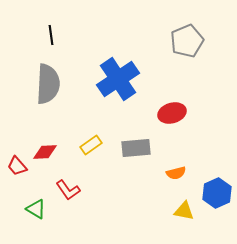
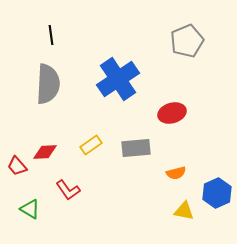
green triangle: moved 6 px left
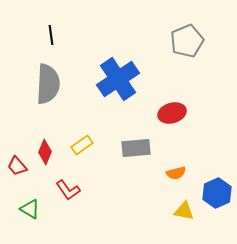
yellow rectangle: moved 9 px left
red diamond: rotated 65 degrees counterclockwise
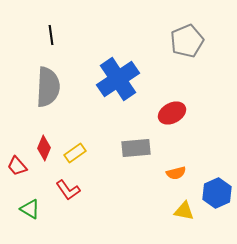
gray semicircle: moved 3 px down
red ellipse: rotated 12 degrees counterclockwise
yellow rectangle: moved 7 px left, 8 px down
red diamond: moved 1 px left, 4 px up
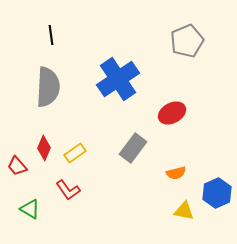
gray rectangle: moved 3 px left; rotated 48 degrees counterclockwise
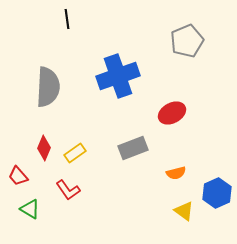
black line: moved 16 px right, 16 px up
blue cross: moved 3 px up; rotated 15 degrees clockwise
gray rectangle: rotated 32 degrees clockwise
red trapezoid: moved 1 px right, 10 px down
yellow triangle: rotated 25 degrees clockwise
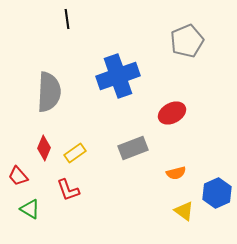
gray semicircle: moved 1 px right, 5 px down
red L-shape: rotated 15 degrees clockwise
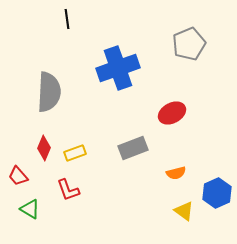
gray pentagon: moved 2 px right, 3 px down
blue cross: moved 8 px up
yellow rectangle: rotated 15 degrees clockwise
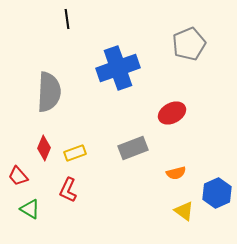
red L-shape: rotated 45 degrees clockwise
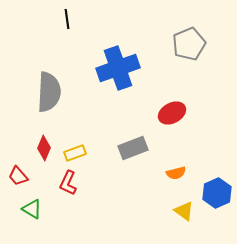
red L-shape: moved 7 px up
green triangle: moved 2 px right
